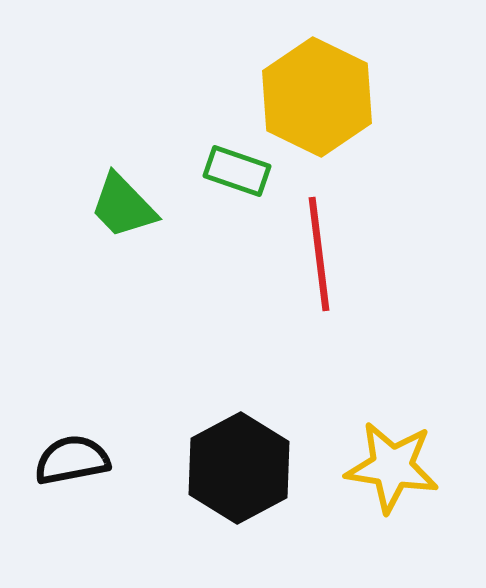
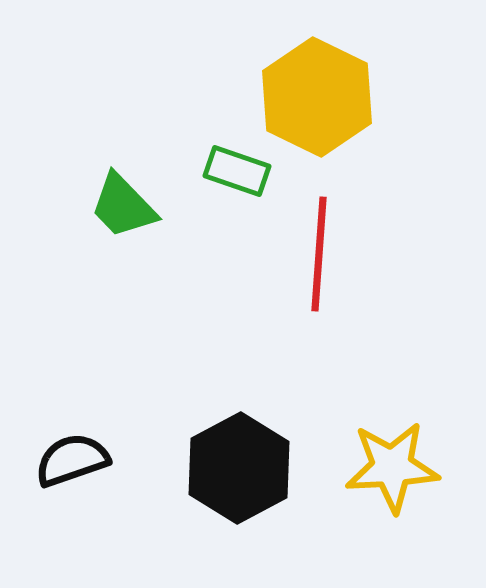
red line: rotated 11 degrees clockwise
black semicircle: rotated 8 degrees counterclockwise
yellow star: rotated 12 degrees counterclockwise
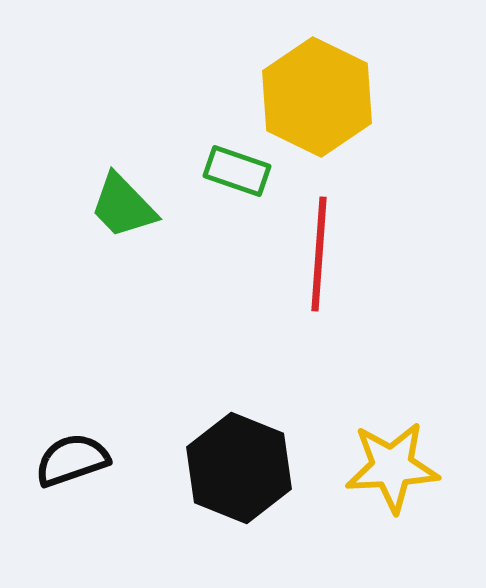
black hexagon: rotated 10 degrees counterclockwise
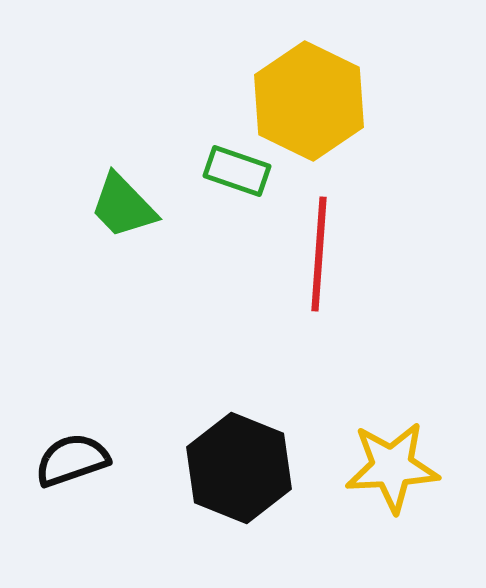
yellow hexagon: moved 8 px left, 4 px down
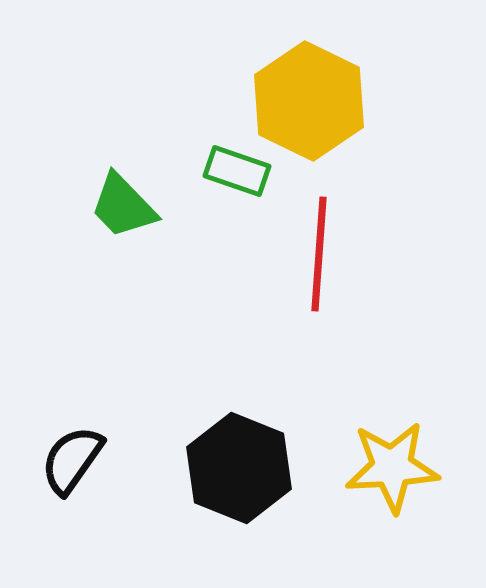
black semicircle: rotated 36 degrees counterclockwise
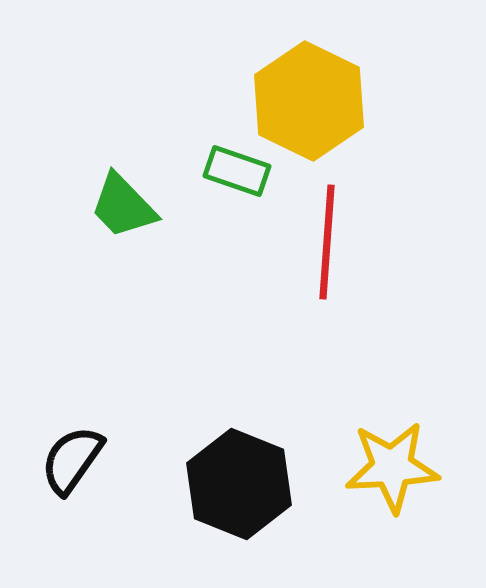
red line: moved 8 px right, 12 px up
black hexagon: moved 16 px down
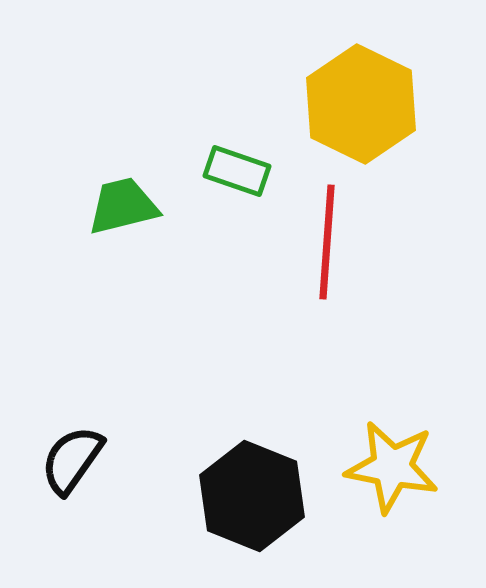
yellow hexagon: moved 52 px right, 3 px down
green trapezoid: rotated 120 degrees clockwise
yellow star: rotated 14 degrees clockwise
black hexagon: moved 13 px right, 12 px down
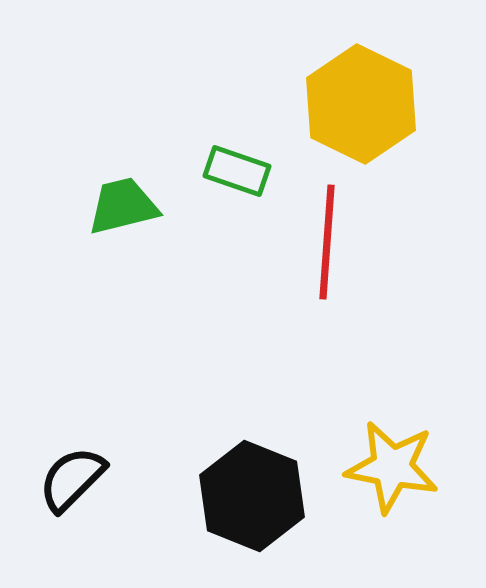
black semicircle: moved 19 px down; rotated 10 degrees clockwise
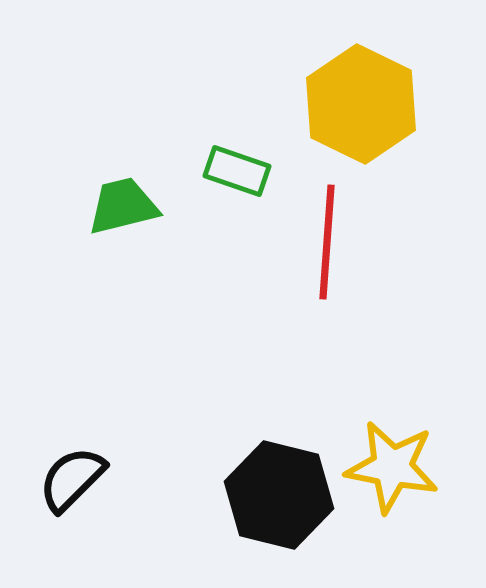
black hexagon: moved 27 px right, 1 px up; rotated 8 degrees counterclockwise
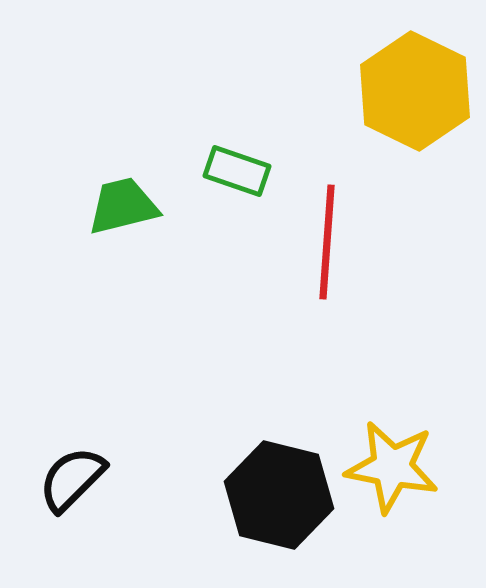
yellow hexagon: moved 54 px right, 13 px up
